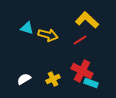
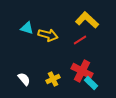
white semicircle: rotated 80 degrees clockwise
cyan rectangle: rotated 24 degrees clockwise
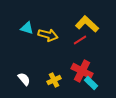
yellow L-shape: moved 4 px down
yellow cross: moved 1 px right, 1 px down
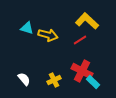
yellow L-shape: moved 3 px up
cyan rectangle: moved 2 px right, 1 px up
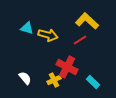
red cross: moved 15 px left, 4 px up
white semicircle: moved 1 px right, 1 px up
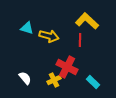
yellow arrow: moved 1 px right, 1 px down
red line: rotated 56 degrees counterclockwise
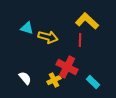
yellow arrow: moved 1 px left, 1 px down
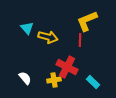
yellow L-shape: rotated 65 degrees counterclockwise
cyan triangle: rotated 32 degrees clockwise
yellow cross: rotated 16 degrees clockwise
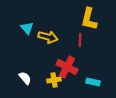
yellow L-shape: moved 2 px right, 2 px up; rotated 55 degrees counterclockwise
cyan rectangle: rotated 32 degrees counterclockwise
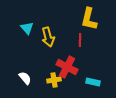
yellow arrow: rotated 60 degrees clockwise
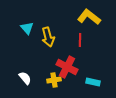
yellow L-shape: moved 2 px up; rotated 115 degrees clockwise
